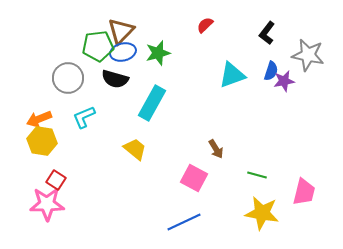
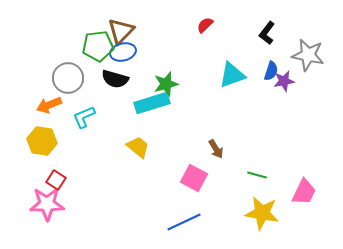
green star: moved 8 px right, 31 px down
cyan rectangle: rotated 44 degrees clockwise
orange arrow: moved 10 px right, 14 px up
yellow trapezoid: moved 3 px right, 2 px up
pink trapezoid: rotated 12 degrees clockwise
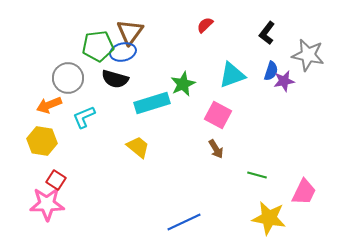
brown triangle: moved 9 px right, 1 px down; rotated 8 degrees counterclockwise
green star: moved 17 px right; rotated 10 degrees counterclockwise
pink square: moved 24 px right, 63 px up
yellow star: moved 7 px right, 5 px down
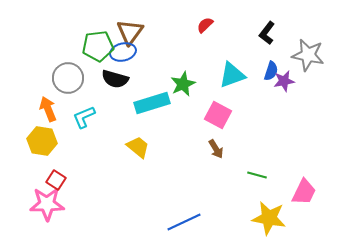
orange arrow: moved 1 px left, 4 px down; rotated 90 degrees clockwise
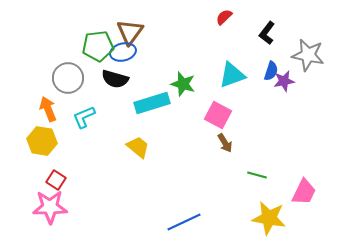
red semicircle: moved 19 px right, 8 px up
green star: rotated 30 degrees counterclockwise
brown arrow: moved 9 px right, 6 px up
pink star: moved 3 px right, 3 px down
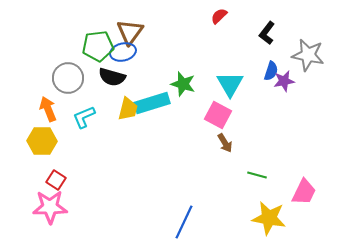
red semicircle: moved 5 px left, 1 px up
cyan triangle: moved 2 px left, 9 px down; rotated 40 degrees counterclockwise
black semicircle: moved 3 px left, 2 px up
yellow hexagon: rotated 8 degrees counterclockwise
yellow trapezoid: moved 10 px left, 38 px up; rotated 65 degrees clockwise
blue line: rotated 40 degrees counterclockwise
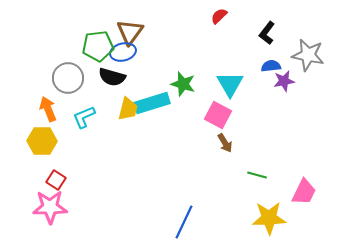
blue semicircle: moved 5 px up; rotated 114 degrees counterclockwise
yellow star: rotated 12 degrees counterclockwise
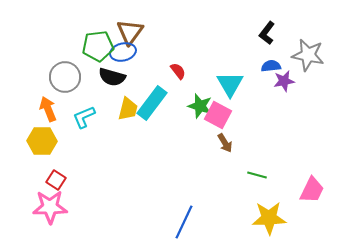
red semicircle: moved 41 px left, 55 px down; rotated 96 degrees clockwise
gray circle: moved 3 px left, 1 px up
green star: moved 17 px right, 22 px down
cyan rectangle: rotated 36 degrees counterclockwise
pink trapezoid: moved 8 px right, 2 px up
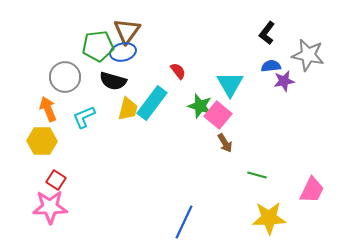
brown triangle: moved 3 px left, 1 px up
black semicircle: moved 1 px right, 4 px down
pink square: rotated 12 degrees clockwise
